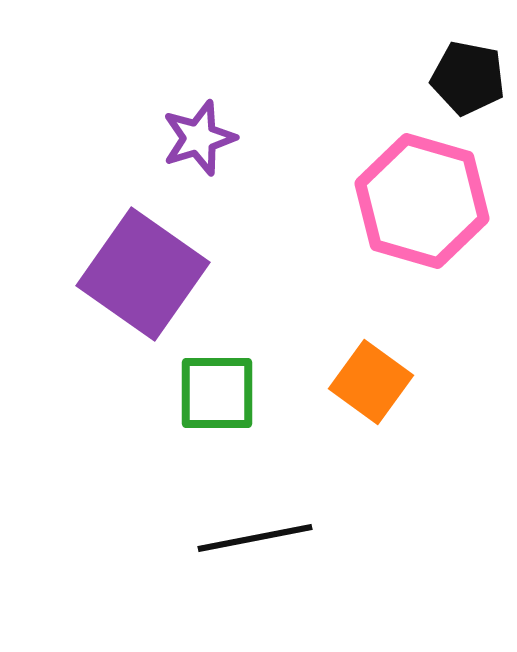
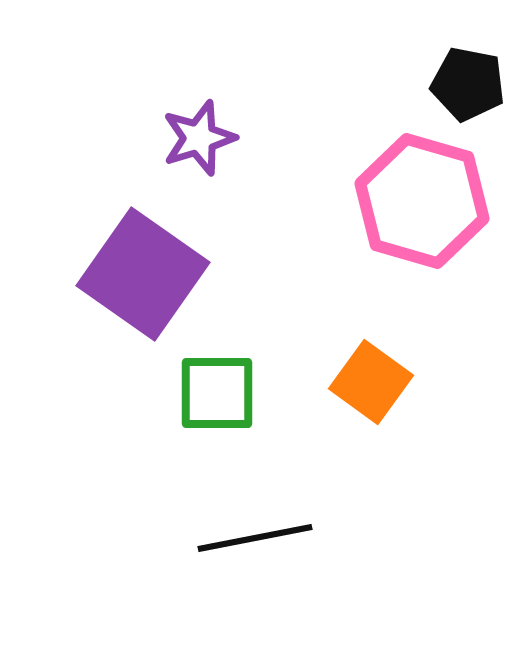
black pentagon: moved 6 px down
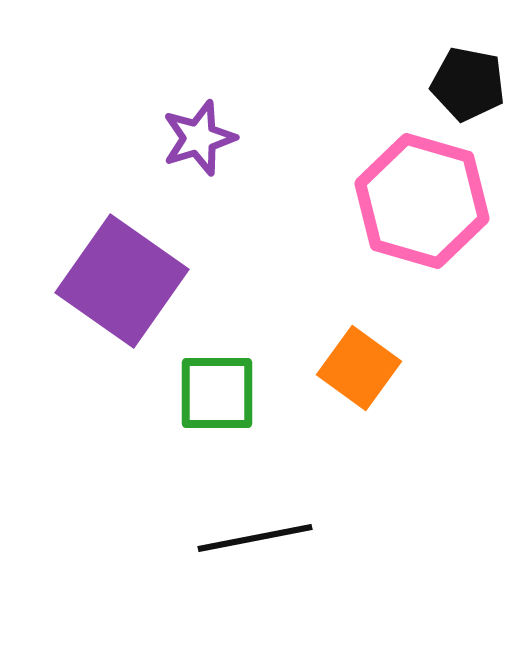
purple square: moved 21 px left, 7 px down
orange square: moved 12 px left, 14 px up
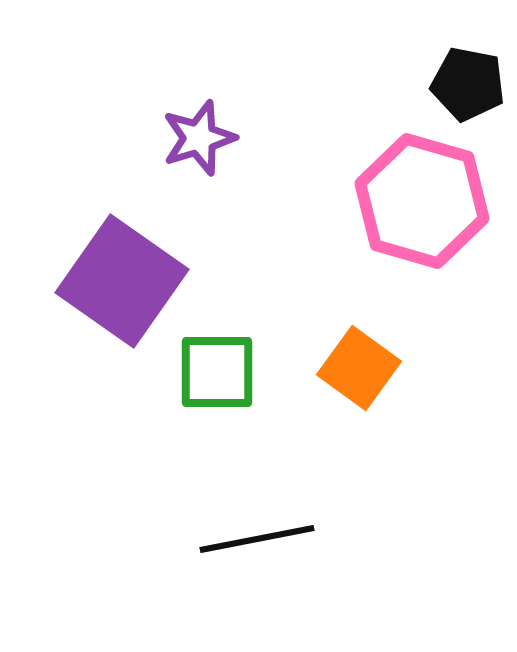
green square: moved 21 px up
black line: moved 2 px right, 1 px down
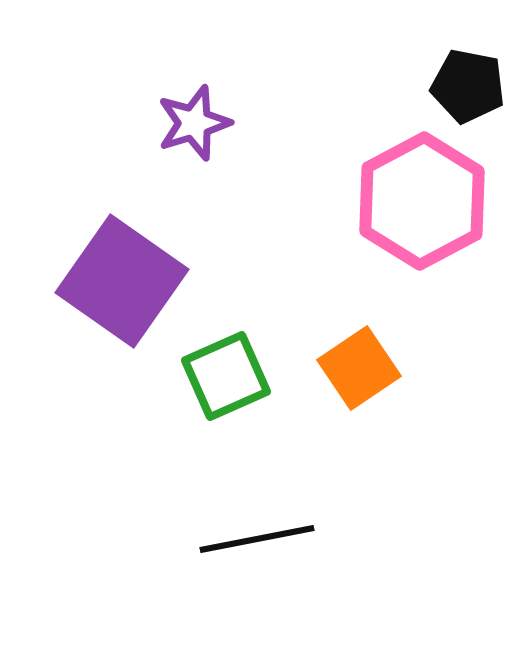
black pentagon: moved 2 px down
purple star: moved 5 px left, 15 px up
pink hexagon: rotated 16 degrees clockwise
orange square: rotated 20 degrees clockwise
green square: moved 9 px right, 4 px down; rotated 24 degrees counterclockwise
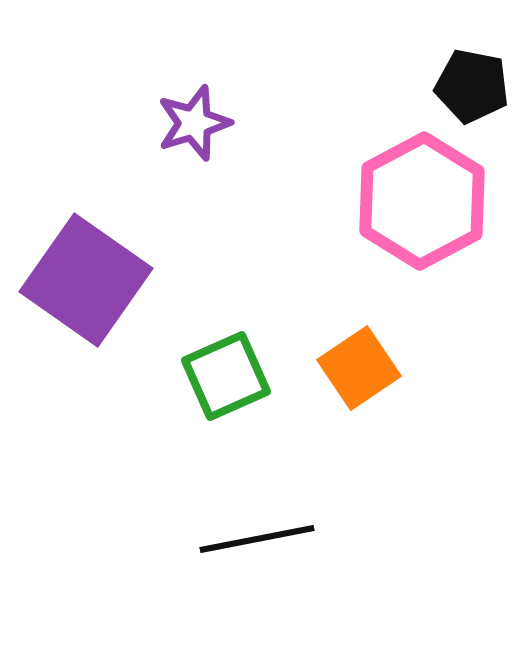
black pentagon: moved 4 px right
purple square: moved 36 px left, 1 px up
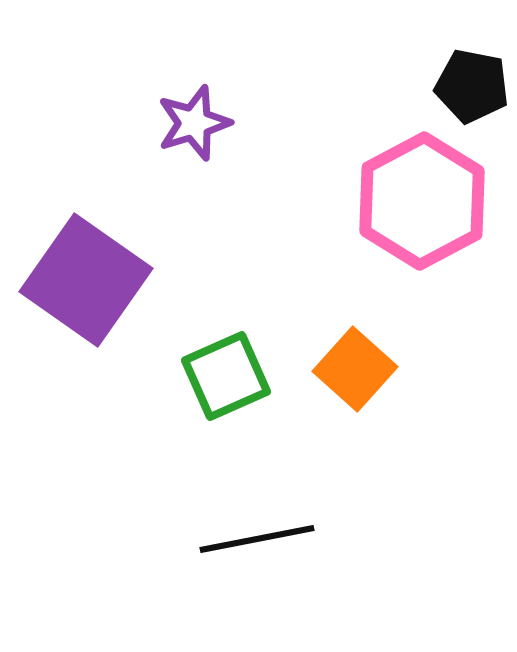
orange square: moved 4 px left, 1 px down; rotated 14 degrees counterclockwise
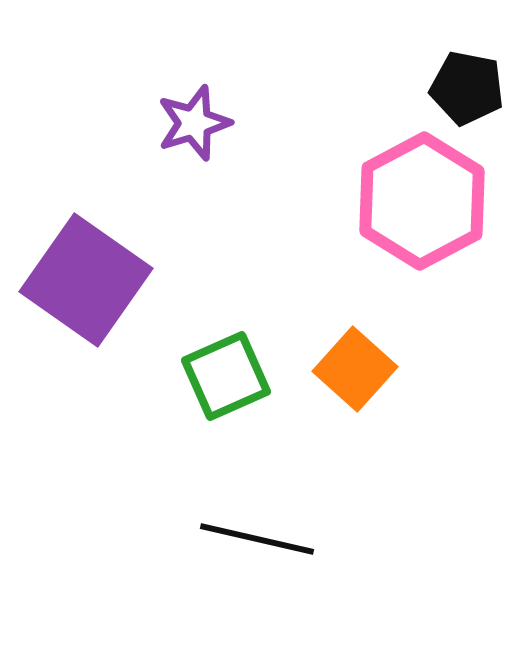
black pentagon: moved 5 px left, 2 px down
black line: rotated 24 degrees clockwise
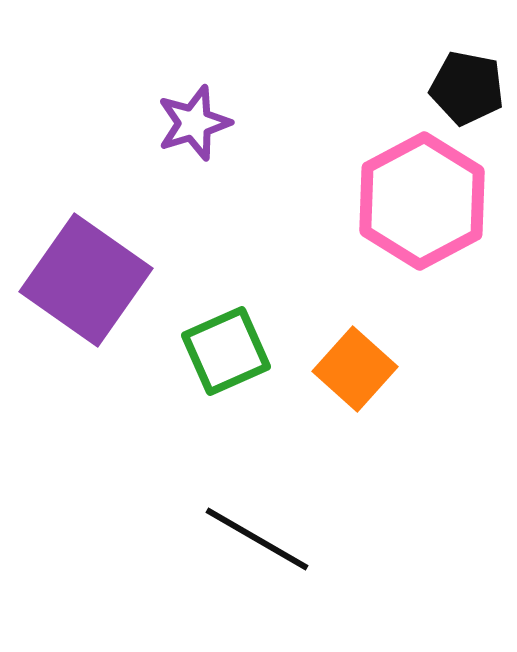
green square: moved 25 px up
black line: rotated 17 degrees clockwise
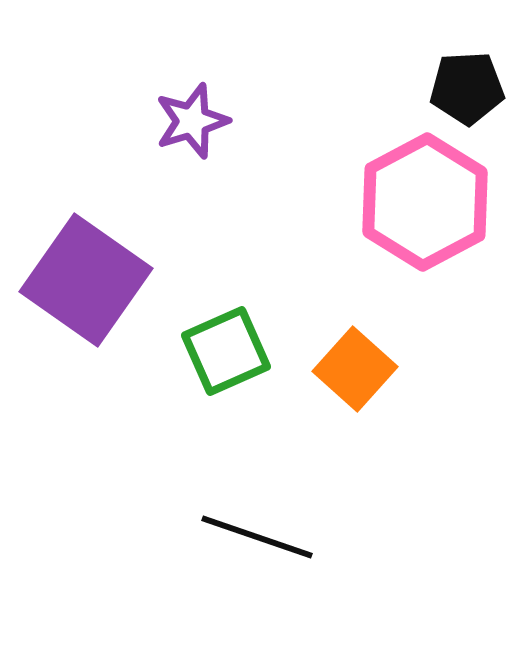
black pentagon: rotated 14 degrees counterclockwise
purple star: moved 2 px left, 2 px up
pink hexagon: moved 3 px right, 1 px down
black line: moved 2 px up; rotated 11 degrees counterclockwise
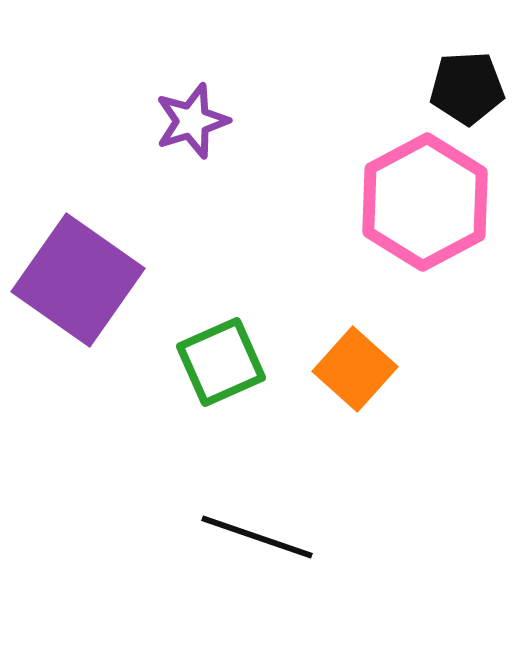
purple square: moved 8 px left
green square: moved 5 px left, 11 px down
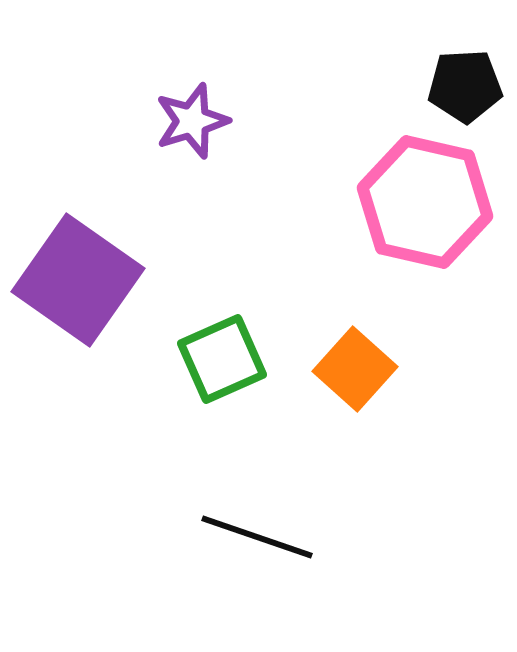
black pentagon: moved 2 px left, 2 px up
pink hexagon: rotated 19 degrees counterclockwise
green square: moved 1 px right, 3 px up
